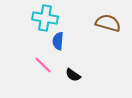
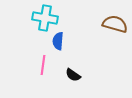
brown semicircle: moved 7 px right, 1 px down
pink line: rotated 54 degrees clockwise
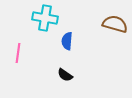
blue semicircle: moved 9 px right
pink line: moved 25 px left, 12 px up
black semicircle: moved 8 px left
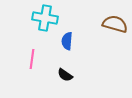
pink line: moved 14 px right, 6 px down
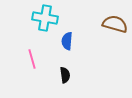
pink line: rotated 24 degrees counterclockwise
black semicircle: rotated 133 degrees counterclockwise
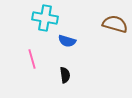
blue semicircle: rotated 78 degrees counterclockwise
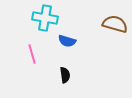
pink line: moved 5 px up
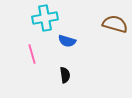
cyan cross: rotated 20 degrees counterclockwise
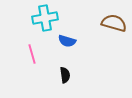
brown semicircle: moved 1 px left, 1 px up
